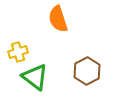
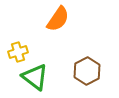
orange semicircle: rotated 128 degrees counterclockwise
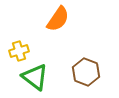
yellow cross: moved 1 px right, 1 px up
brown hexagon: moved 1 px left, 1 px down; rotated 12 degrees counterclockwise
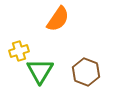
green triangle: moved 5 px right, 6 px up; rotated 24 degrees clockwise
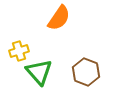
orange semicircle: moved 1 px right, 1 px up
green triangle: moved 1 px left, 1 px down; rotated 12 degrees counterclockwise
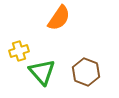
green triangle: moved 3 px right
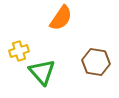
orange semicircle: moved 2 px right
brown hexagon: moved 10 px right, 10 px up; rotated 12 degrees counterclockwise
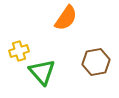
orange semicircle: moved 5 px right
brown hexagon: rotated 20 degrees counterclockwise
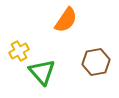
orange semicircle: moved 2 px down
yellow cross: rotated 12 degrees counterclockwise
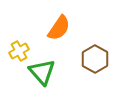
orange semicircle: moved 7 px left, 8 px down
brown hexagon: moved 1 px left, 3 px up; rotated 20 degrees counterclockwise
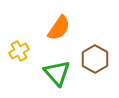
green triangle: moved 15 px right, 1 px down
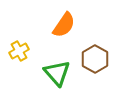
orange semicircle: moved 5 px right, 3 px up
